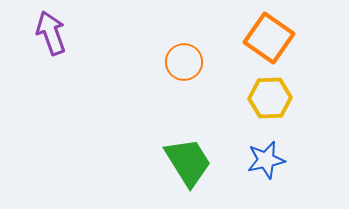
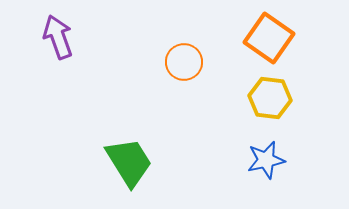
purple arrow: moved 7 px right, 4 px down
yellow hexagon: rotated 9 degrees clockwise
green trapezoid: moved 59 px left
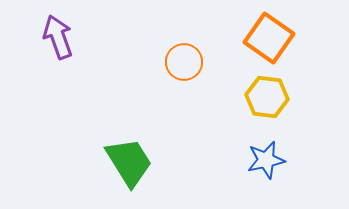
yellow hexagon: moved 3 px left, 1 px up
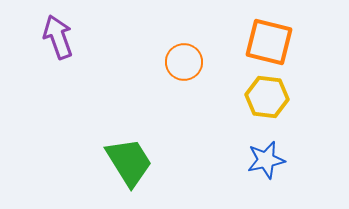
orange square: moved 4 px down; rotated 21 degrees counterclockwise
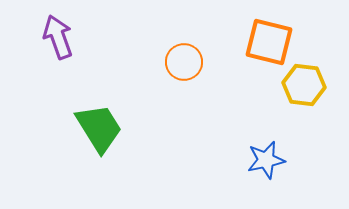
yellow hexagon: moved 37 px right, 12 px up
green trapezoid: moved 30 px left, 34 px up
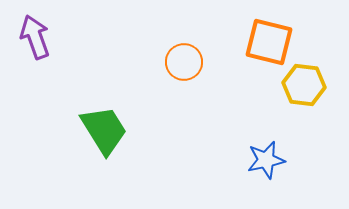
purple arrow: moved 23 px left
green trapezoid: moved 5 px right, 2 px down
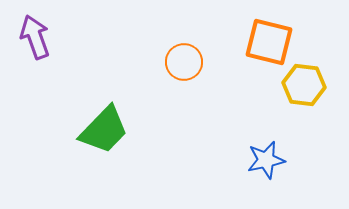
green trapezoid: rotated 76 degrees clockwise
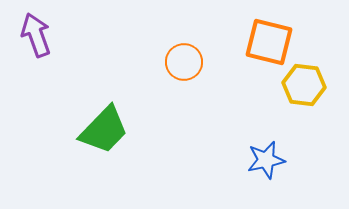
purple arrow: moved 1 px right, 2 px up
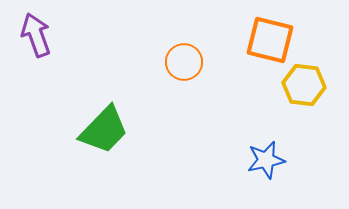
orange square: moved 1 px right, 2 px up
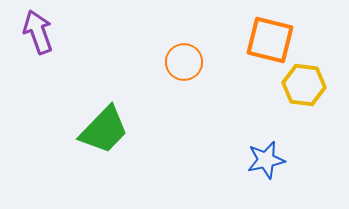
purple arrow: moved 2 px right, 3 px up
